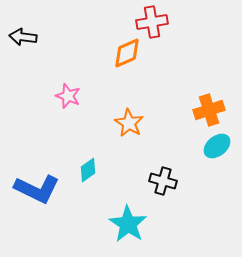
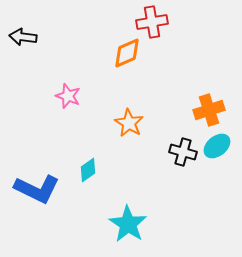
black cross: moved 20 px right, 29 px up
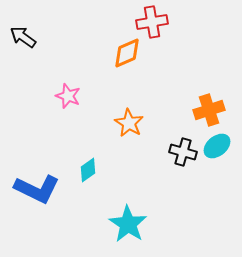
black arrow: rotated 28 degrees clockwise
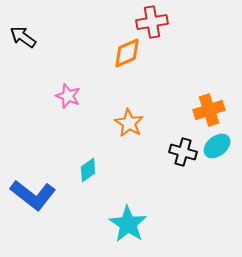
blue L-shape: moved 4 px left, 6 px down; rotated 12 degrees clockwise
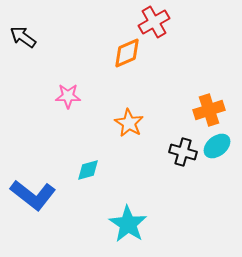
red cross: moved 2 px right; rotated 20 degrees counterclockwise
pink star: rotated 20 degrees counterclockwise
cyan diamond: rotated 20 degrees clockwise
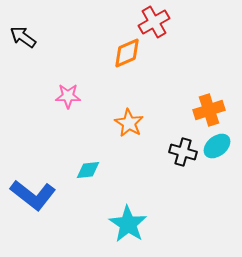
cyan diamond: rotated 10 degrees clockwise
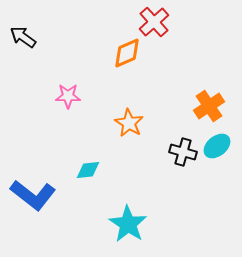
red cross: rotated 12 degrees counterclockwise
orange cross: moved 4 px up; rotated 16 degrees counterclockwise
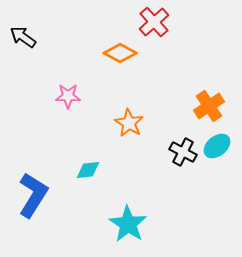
orange diamond: moved 7 px left; rotated 52 degrees clockwise
black cross: rotated 12 degrees clockwise
blue L-shape: rotated 96 degrees counterclockwise
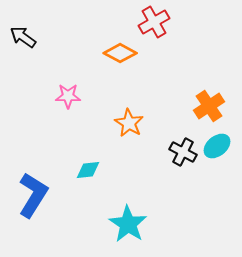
red cross: rotated 12 degrees clockwise
